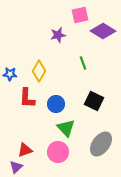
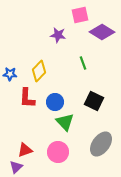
purple diamond: moved 1 px left, 1 px down
purple star: rotated 21 degrees clockwise
yellow diamond: rotated 15 degrees clockwise
blue circle: moved 1 px left, 2 px up
green triangle: moved 1 px left, 6 px up
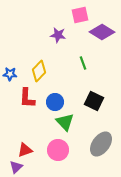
pink circle: moved 2 px up
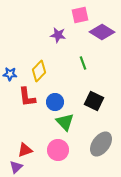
red L-shape: moved 1 px up; rotated 10 degrees counterclockwise
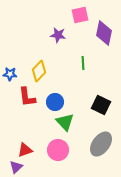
purple diamond: moved 2 px right, 1 px down; rotated 70 degrees clockwise
green line: rotated 16 degrees clockwise
black square: moved 7 px right, 4 px down
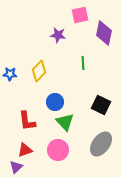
red L-shape: moved 24 px down
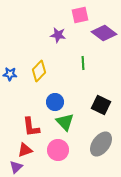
purple diamond: rotated 65 degrees counterclockwise
red L-shape: moved 4 px right, 6 px down
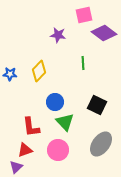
pink square: moved 4 px right
black square: moved 4 px left
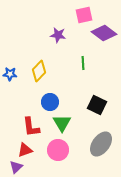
blue circle: moved 5 px left
green triangle: moved 3 px left, 1 px down; rotated 12 degrees clockwise
